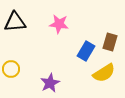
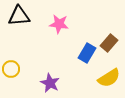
black triangle: moved 4 px right, 6 px up
brown rectangle: moved 1 px left, 1 px down; rotated 24 degrees clockwise
blue rectangle: moved 1 px right, 2 px down
yellow semicircle: moved 5 px right, 5 px down
purple star: rotated 18 degrees counterclockwise
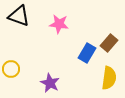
black triangle: rotated 25 degrees clockwise
yellow semicircle: rotated 50 degrees counterclockwise
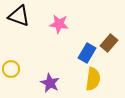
yellow semicircle: moved 16 px left, 1 px down
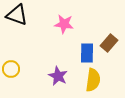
black triangle: moved 2 px left, 1 px up
pink star: moved 5 px right
blue rectangle: rotated 30 degrees counterclockwise
yellow semicircle: moved 1 px down
purple star: moved 8 px right, 7 px up
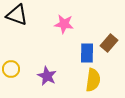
purple star: moved 11 px left
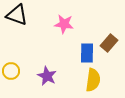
yellow circle: moved 2 px down
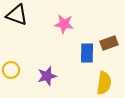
brown rectangle: rotated 30 degrees clockwise
yellow circle: moved 1 px up
purple star: rotated 30 degrees clockwise
yellow semicircle: moved 11 px right, 3 px down
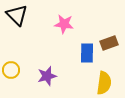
black triangle: rotated 25 degrees clockwise
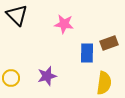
yellow circle: moved 8 px down
